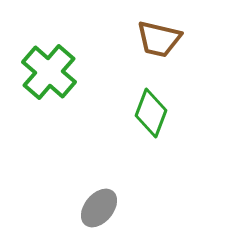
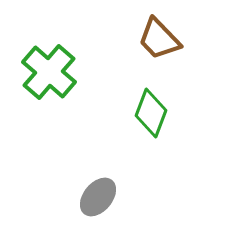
brown trapezoid: rotated 33 degrees clockwise
gray ellipse: moved 1 px left, 11 px up
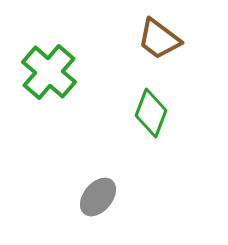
brown trapezoid: rotated 9 degrees counterclockwise
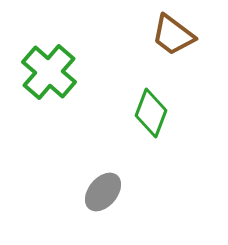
brown trapezoid: moved 14 px right, 4 px up
gray ellipse: moved 5 px right, 5 px up
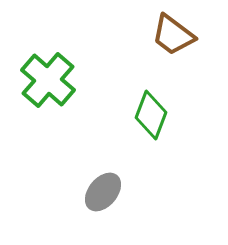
green cross: moved 1 px left, 8 px down
green diamond: moved 2 px down
